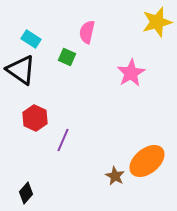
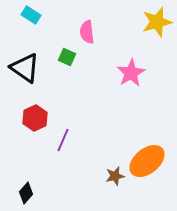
pink semicircle: rotated 20 degrees counterclockwise
cyan rectangle: moved 24 px up
black triangle: moved 4 px right, 2 px up
red hexagon: rotated 10 degrees clockwise
brown star: rotated 30 degrees clockwise
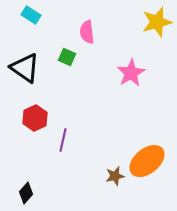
purple line: rotated 10 degrees counterclockwise
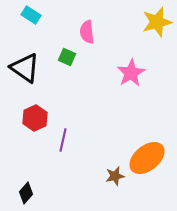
orange ellipse: moved 3 px up
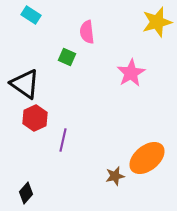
black triangle: moved 16 px down
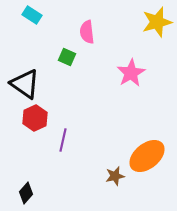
cyan rectangle: moved 1 px right
orange ellipse: moved 2 px up
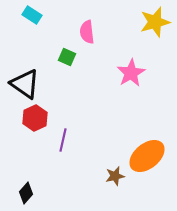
yellow star: moved 2 px left
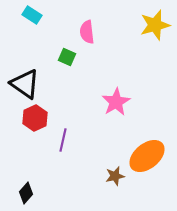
yellow star: moved 3 px down
pink star: moved 15 px left, 29 px down
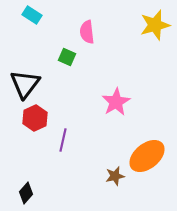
black triangle: rotated 32 degrees clockwise
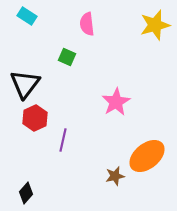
cyan rectangle: moved 5 px left, 1 px down
pink semicircle: moved 8 px up
